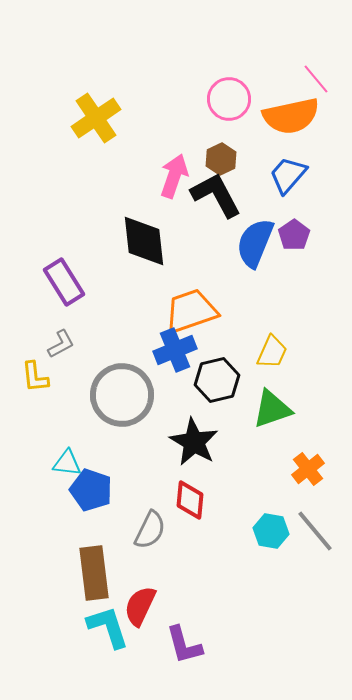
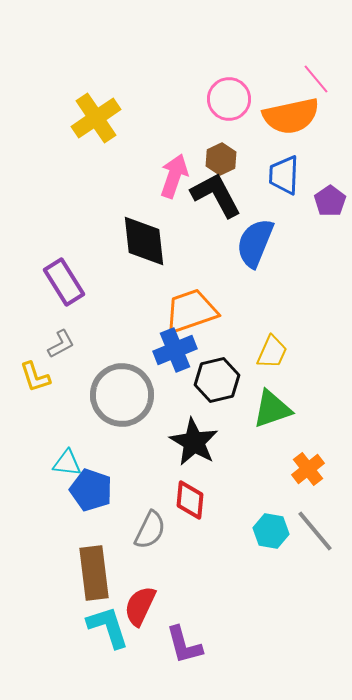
blue trapezoid: moved 4 px left; rotated 39 degrees counterclockwise
purple pentagon: moved 36 px right, 34 px up
yellow L-shape: rotated 12 degrees counterclockwise
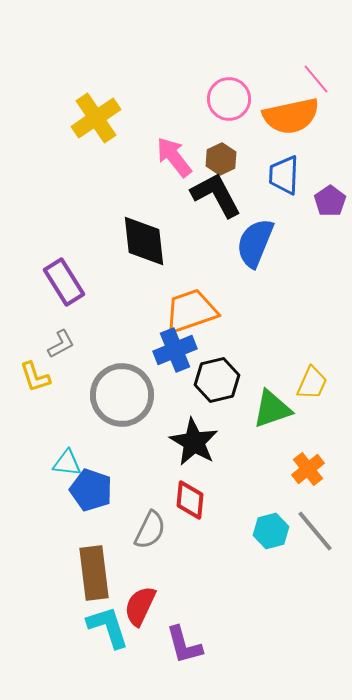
pink arrow: moved 19 px up; rotated 57 degrees counterclockwise
yellow trapezoid: moved 40 px right, 31 px down
cyan hexagon: rotated 24 degrees counterclockwise
